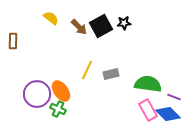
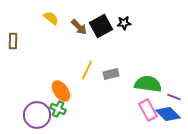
purple circle: moved 21 px down
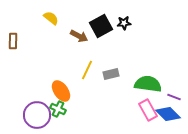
brown arrow: moved 9 px down; rotated 18 degrees counterclockwise
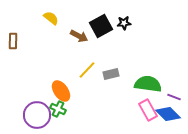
yellow line: rotated 18 degrees clockwise
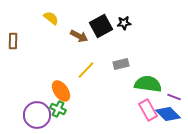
yellow line: moved 1 px left
gray rectangle: moved 10 px right, 10 px up
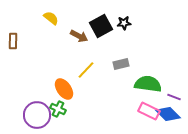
orange ellipse: moved 3 px right, 2 px up
pink rectangle: moved 1 px right, 1 px down; rotated 35 degrees counterclockwise
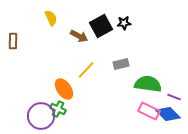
yellow semicircle: rotated 28 degrees clockwise
purple circle: moved 4 px right, 1 px down
